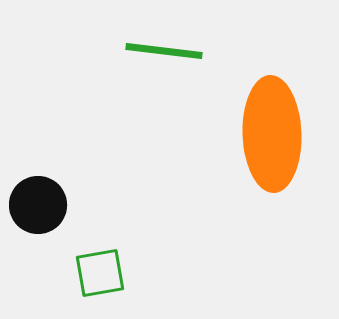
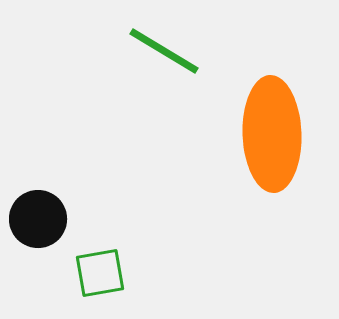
green line: rotated 24 degrees clockwise
black circle: moved 14 px down
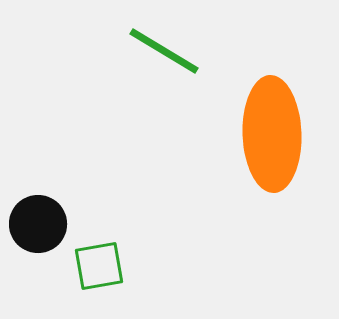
black circle: moved 5 px down
green square: moved 1 px left, 7 px up
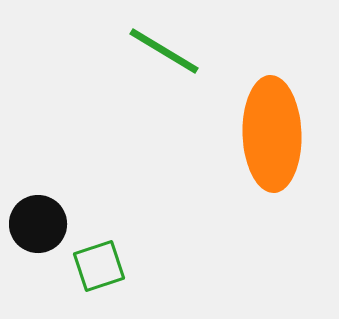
green square: rotated 8 degrees counterclockwise
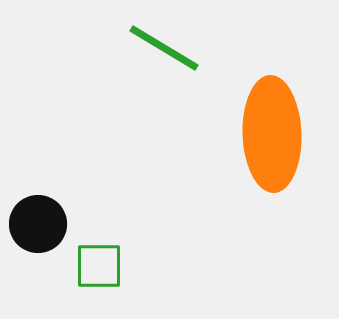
green line: moved 3 px up
green square: rotated 18 degrees clockwise
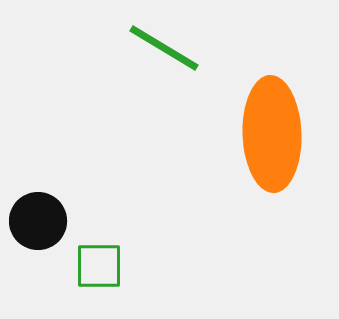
black circle: moved 3 px up
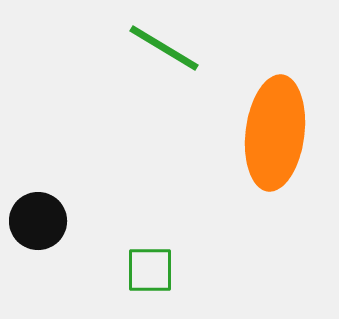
orange ellipse: moved 3 px right, 1 px up; rotated 9 degrees clockwise
green square: moved 51 px right, 4 px down
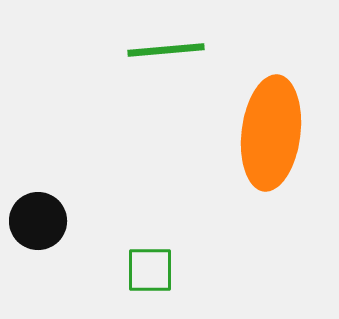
green line: moved 2 px right, 2 px down; rotated 36 degrees counterclockwise
orange ellipse: moved 4 px left
